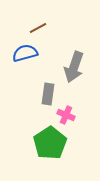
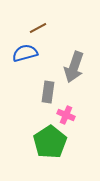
gray rectangle: moved 2 px up
green pentagon: moved 1 px up
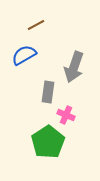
brown line: moved 2 px left, 3 px up
blue semicircle: moved 1 px left, 2 px down; rotated 15 degrees counterclockwise
green pentagon: moved 2 px left
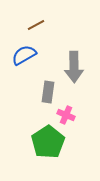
gray arrow: rotated 20 degrees counterclockwise
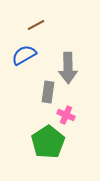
gray arrow: moved 6 px left, 1 px down
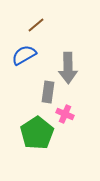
brown line: rotated 12 degrees counterclockwise
pink cross: moved 1 px left, 1 px up
green pentagon: moved 11 px left, 9 px up
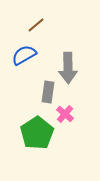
pink cross: rotated 18 degrees clockwise
